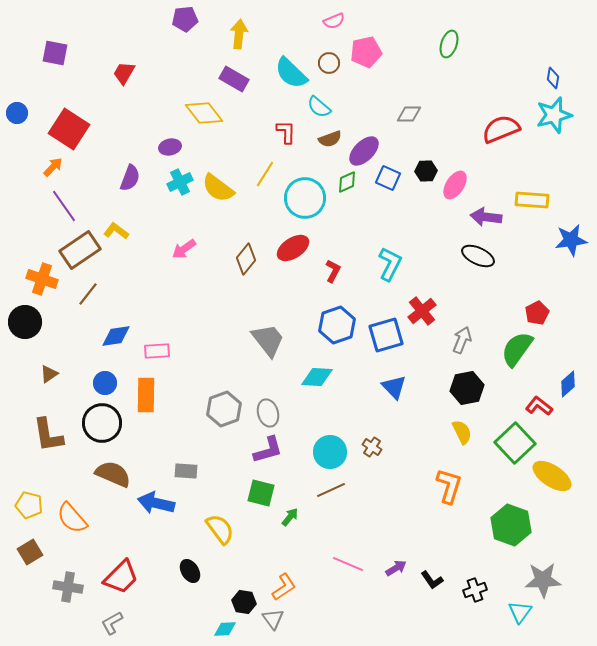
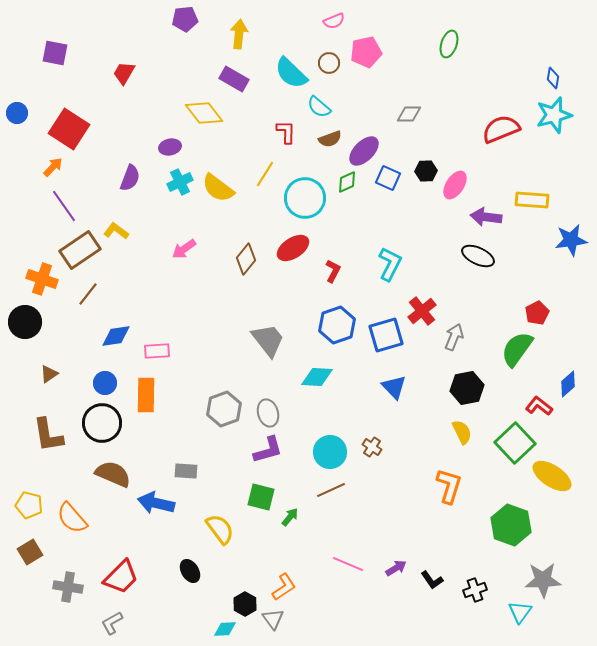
gray arrow at (462, 340): moved 8 px left, 3 px up
green square at (261, 493): moved 4 px down
black hexagon at (244, 602): moved 1 px right, 2 px down; rotated 20 degrees clockwise
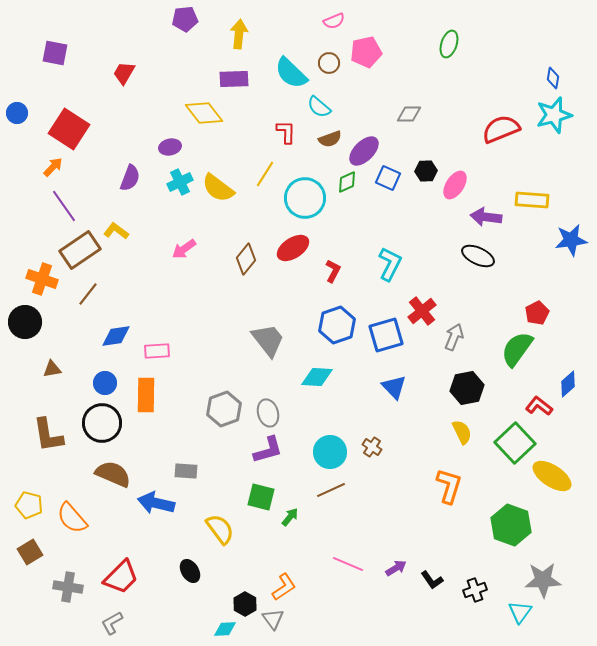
purple rectangle at (234, 79): rotated 32 degrees counterclockwise
brown triangle at (49, 374): moved 3 px right, 5 px up; rotated 24 degrees clockwise
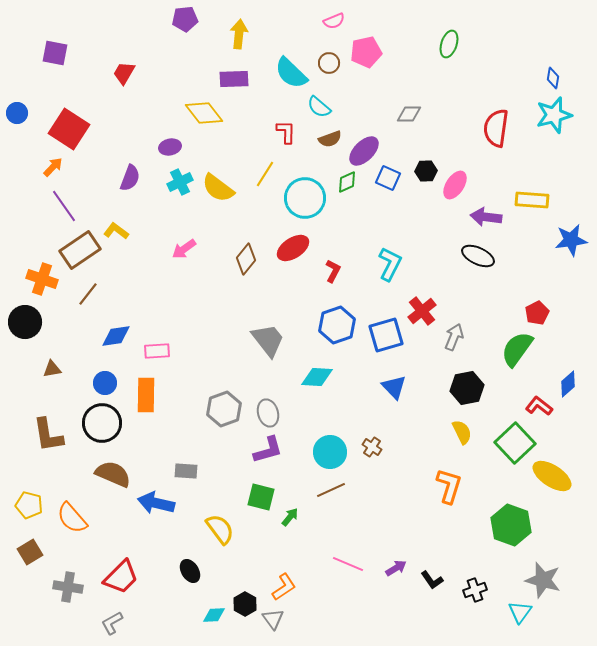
red semicircle at (501, 129): moved 5 px left, 1 px up; rotated 60 degrees counterclockwise
gray star at (543, 580): rotated 18 degrees clockwise
cyan diamond at (225, 629): moved 11 px left, 14 px up
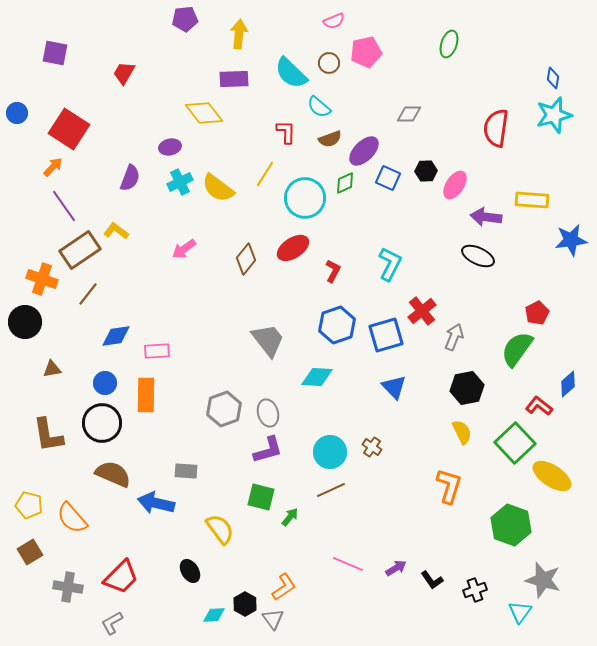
green diamond at (347, 182): moved 2 px left, 1 px down
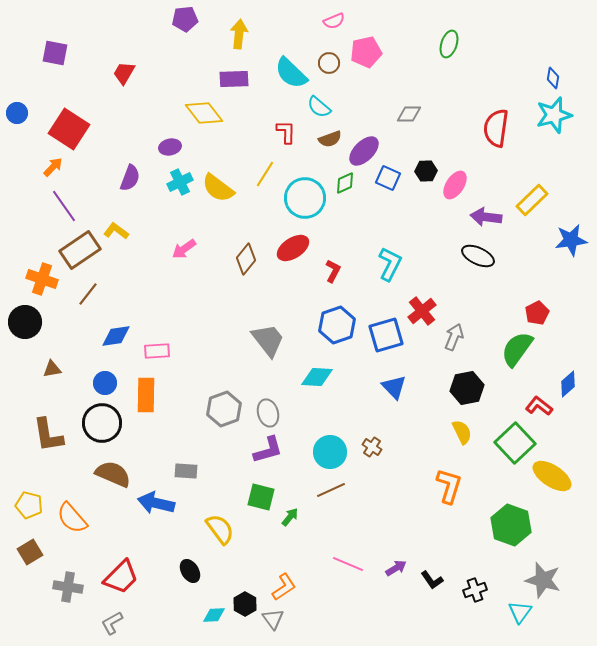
yellow rectangle at (532, 200): rotated 48 degrees counterclockwise
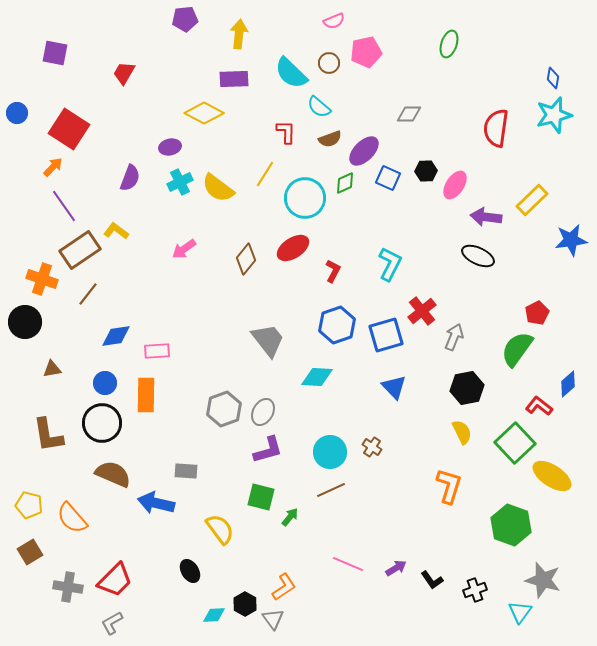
yellow diamond at (204, 113): rotated 24 degrees counterclockwise
gray ellipse at (268, 413): moved 5 px left, 1 px up; rotated 44 degrees clockwise
red trapezoid at (121, 577): moved 6 px left, 3 px down
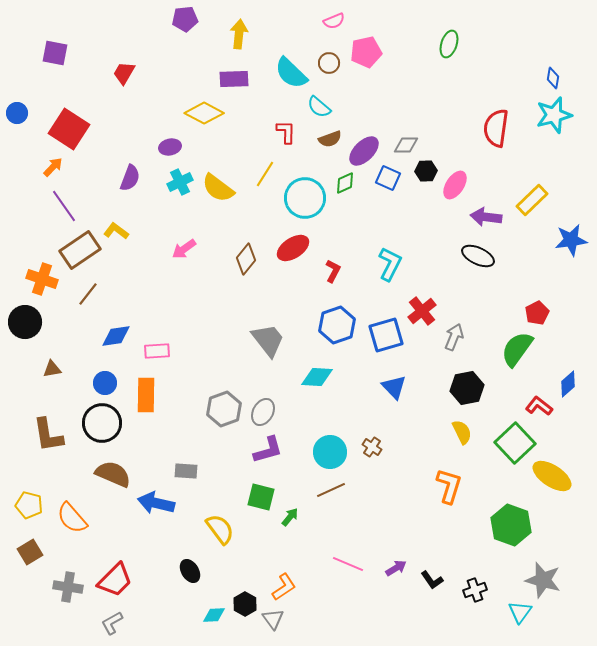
gray diamond at (409, 114): moved 3 px left, 31 px down
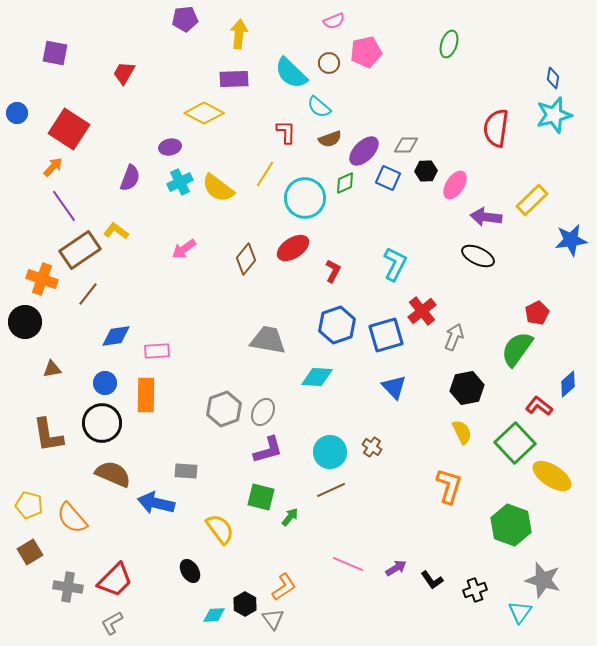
cyan L-shape at (390, 264): moved 5 px right
gray trapezoid at (268, 340): rotated 42 degrees counterclockwise
